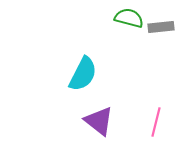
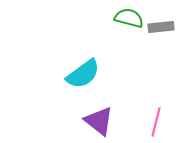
cyan semicircle: rotated 27 degrees clockwise
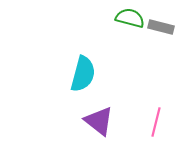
green semicircle: moved 1 px right
gray rectangle: rotated 20 degrees clockwise
cyan semicircle: rotated 39 degrees counterclockwise
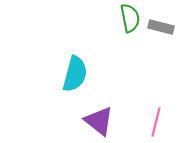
green semicircle: rotated 64 degrees clockwise
cyan semicircle: moved 8 px left
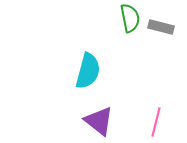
cyan semicircle: moved 13 px right, 3 px up
